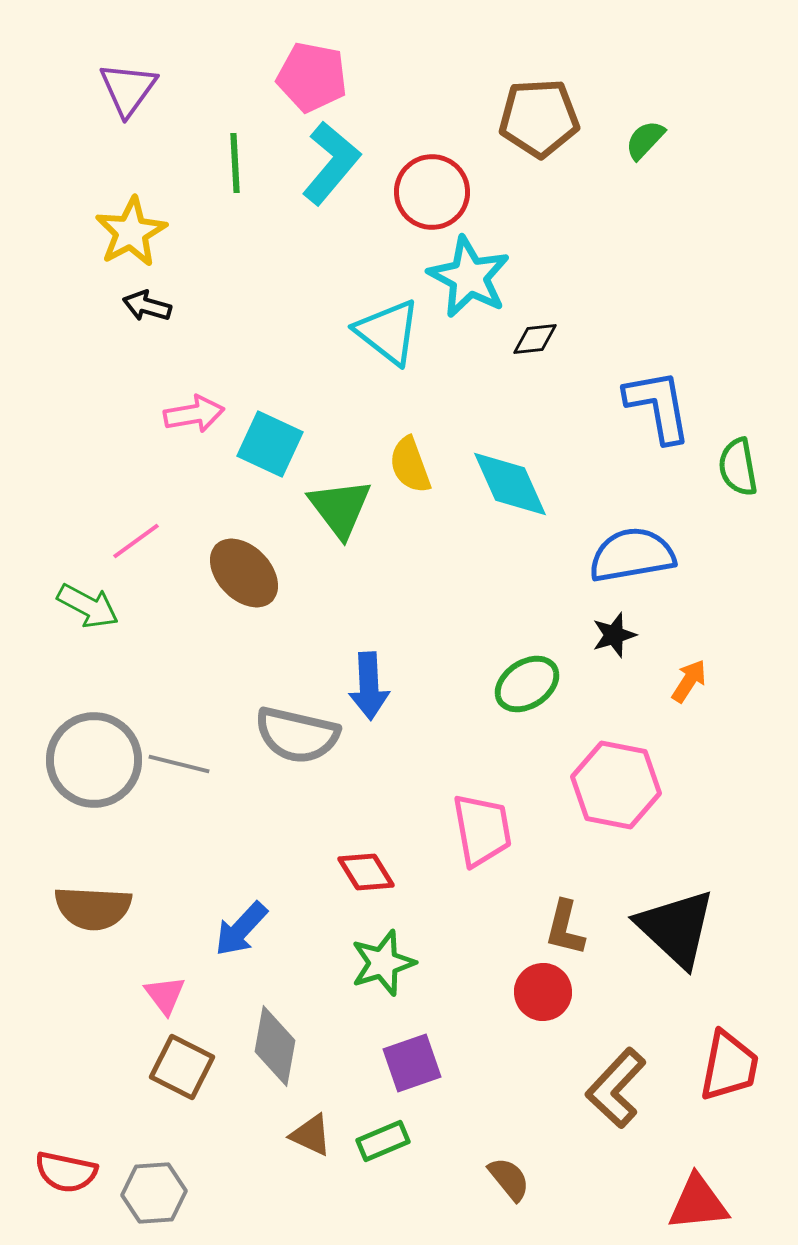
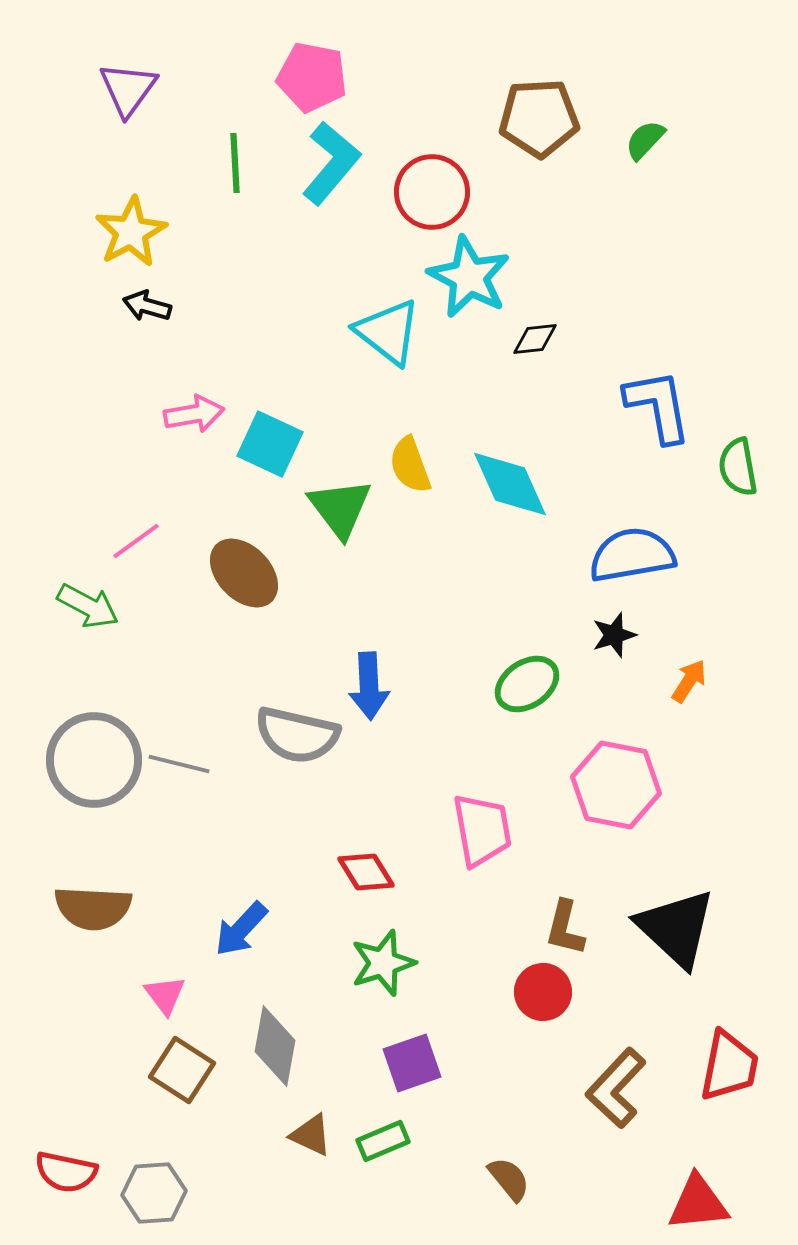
brown square at (182, 1067): moved 3 px down; rotated 6 degrees clockwise
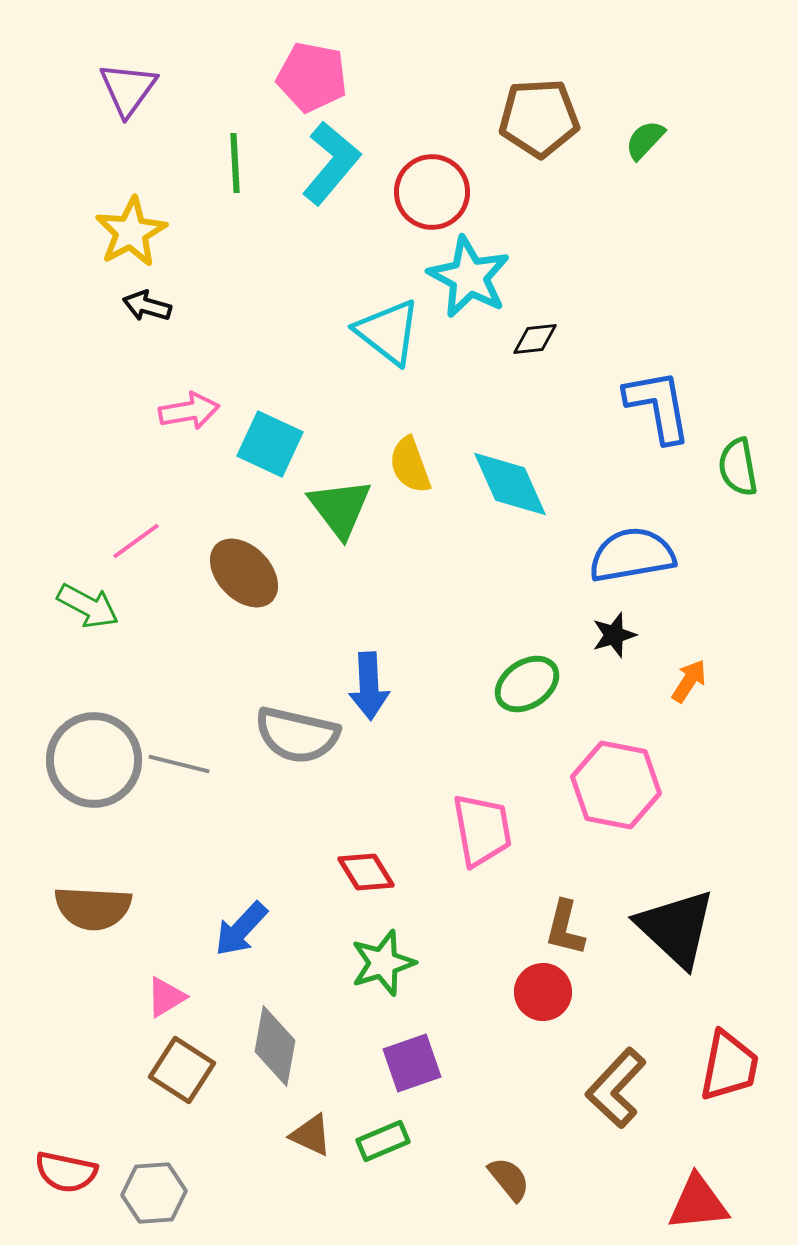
pink arrow at (194, 414): moved 5 px left, 3 px up
pink triangle at (165, 995): moved 1 px right, 2 px down; rotated 36 degrees clockwise
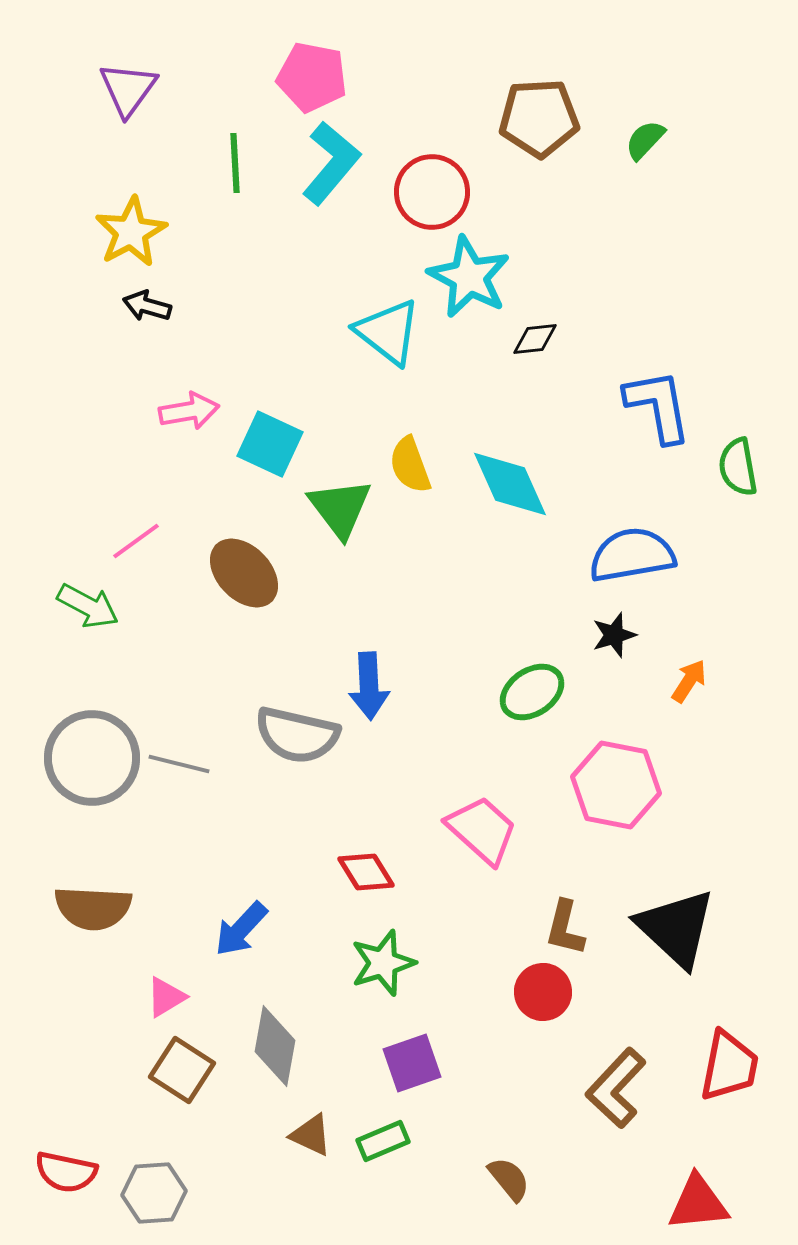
green ellipse at (527, 684): moved 5 px right, 8 px down
gray circle at (94, 760): moved 2 px left, 2 px up
pink trapezoid at (482, 830): rotated 38 degrees counterclockwise
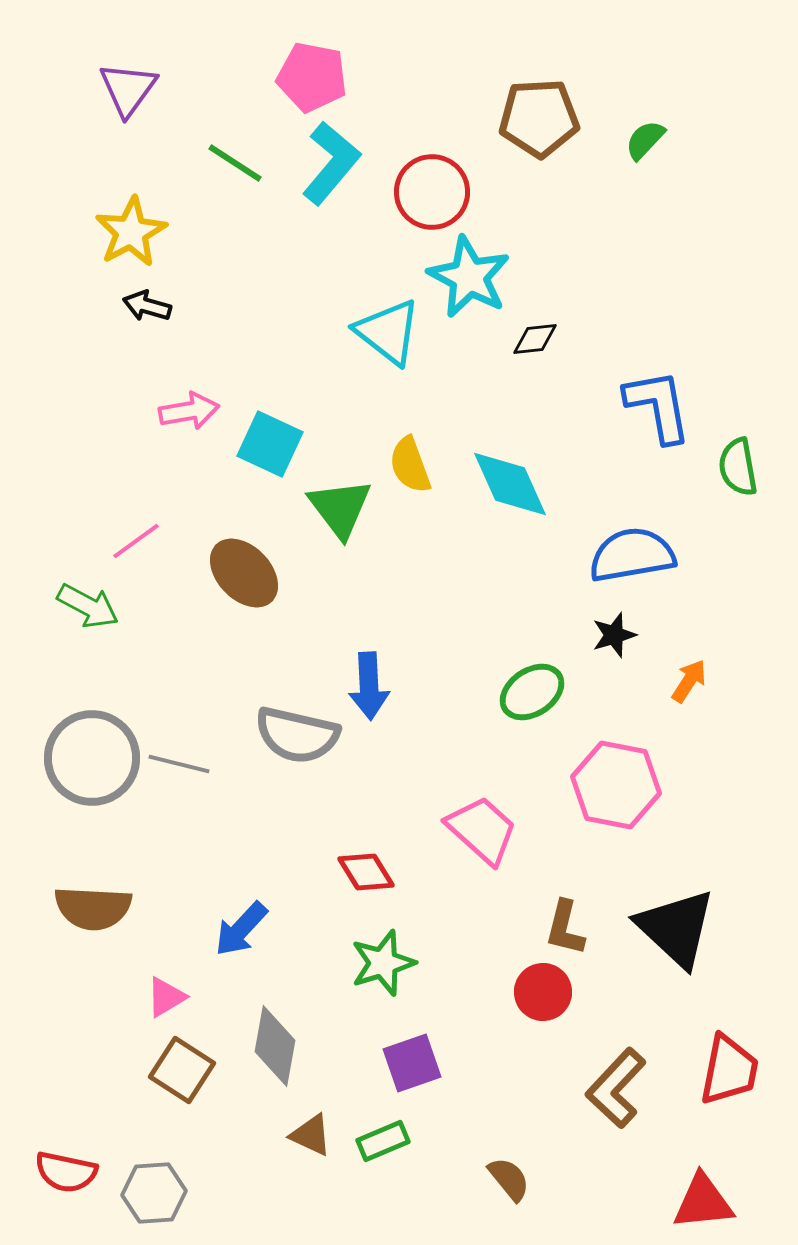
green line at (235, 163): rotated 54 degrees counterclockwise
red trapezoid at (729, 1066): moved 4 px down
red triangle at (698, 1203): moved 5 px right, 1 px up
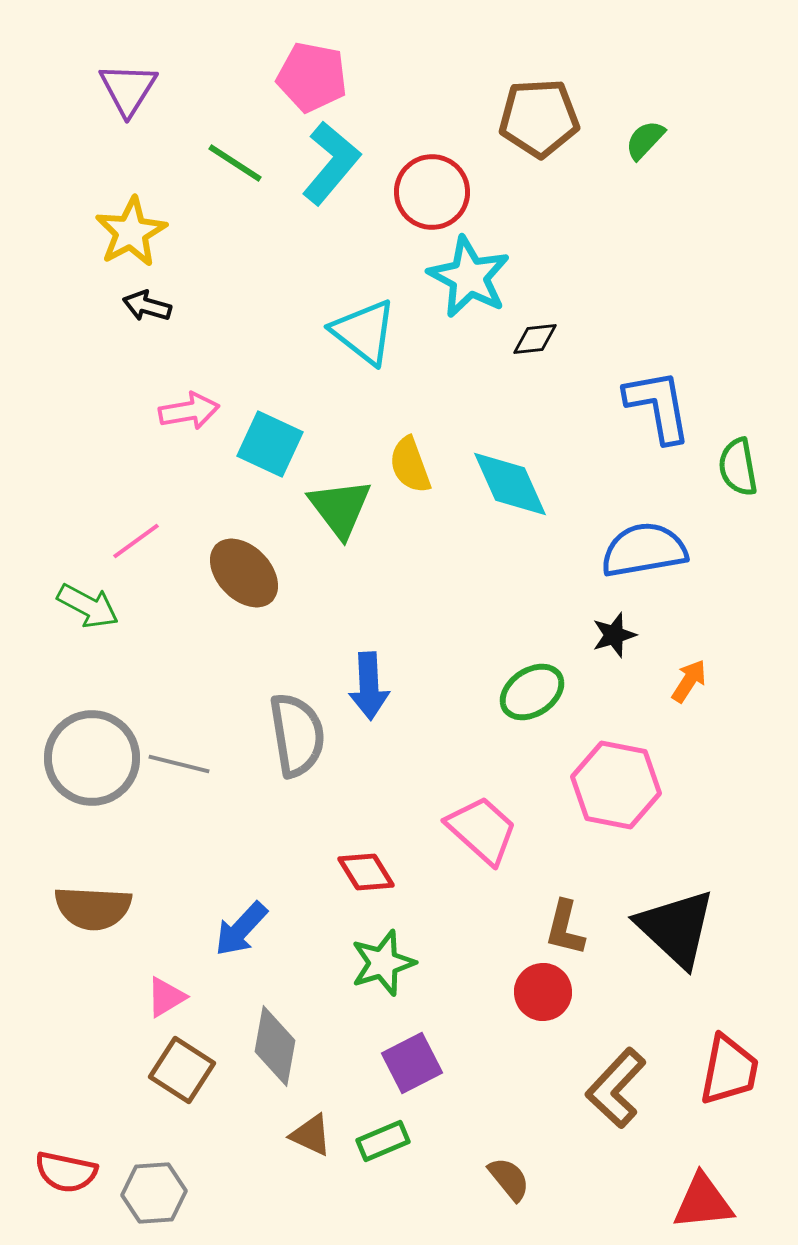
purple triangle at (128, 89): rotated 4 degrees counterclockwise
cyan triangle at (388, 332): moved 24 px left
blue semicircle at (632, 555): moved 12 px right, 5 px up
gray semicircle at (297, 735): rotated 112 degrees counterclockwise
purple square at (412, 1063): rotated 8 degrees counterclockwise
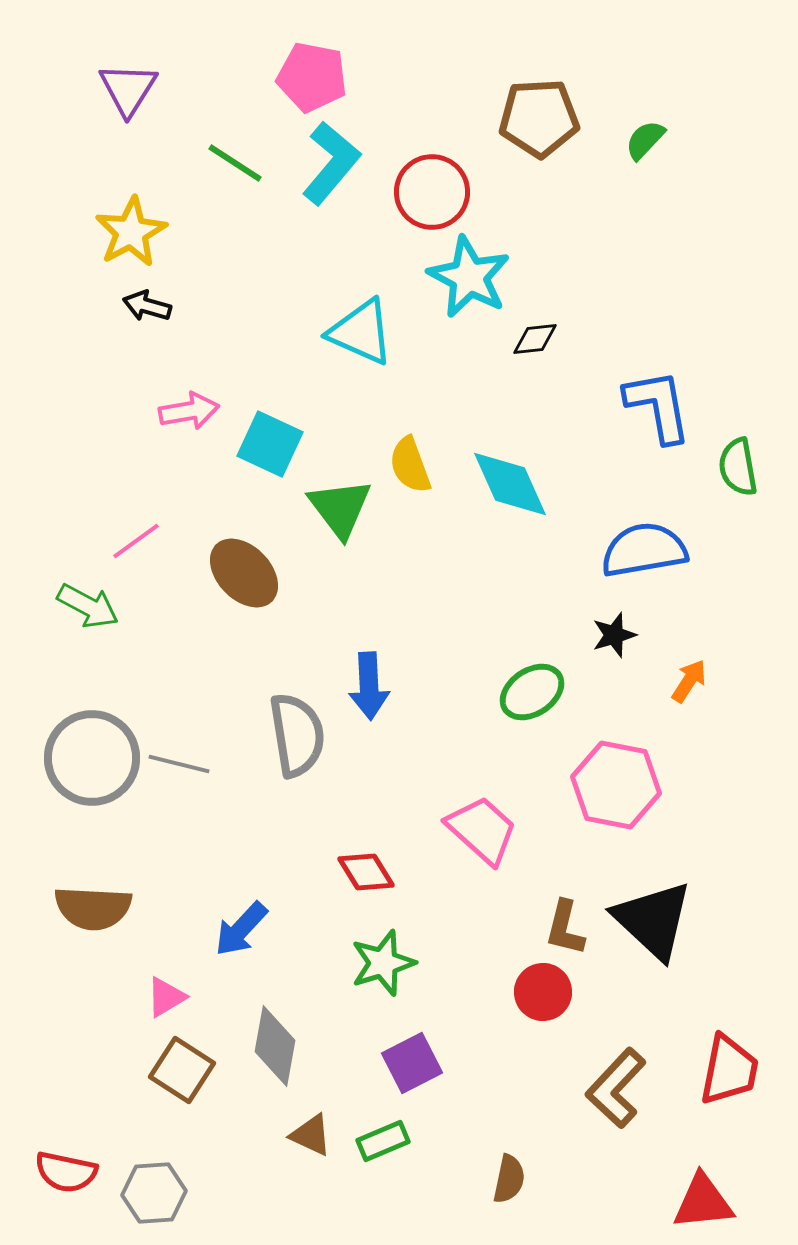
cyan triangle at (364, 332): moved 3 px left; rotated 14 degrees counterclockwise
black triangle at (676, 928): moved 23 px left, 8 px up
brown semicircle at (509, 1179): rotated 51 degrees clockwise
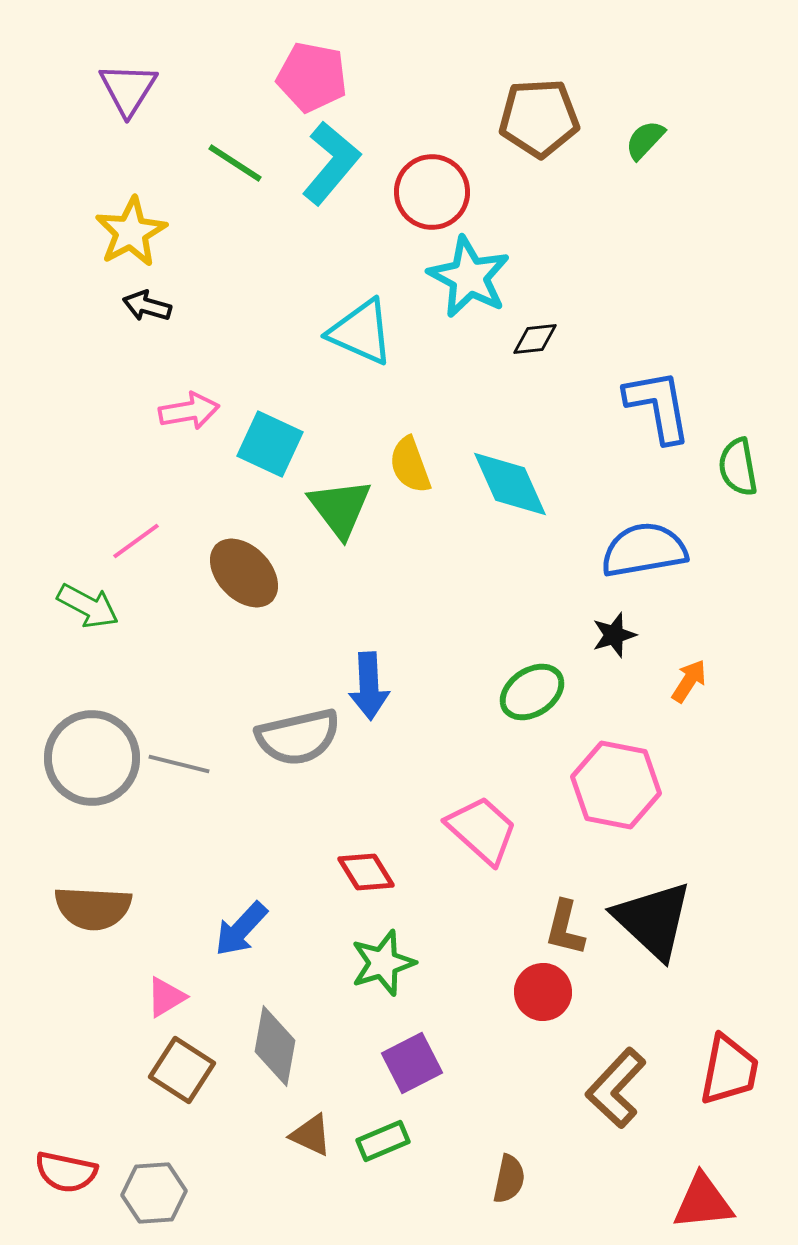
gray semicircle at (297, 735): moved 1 px right, 2 px down; rotated 86 degrees clockwise
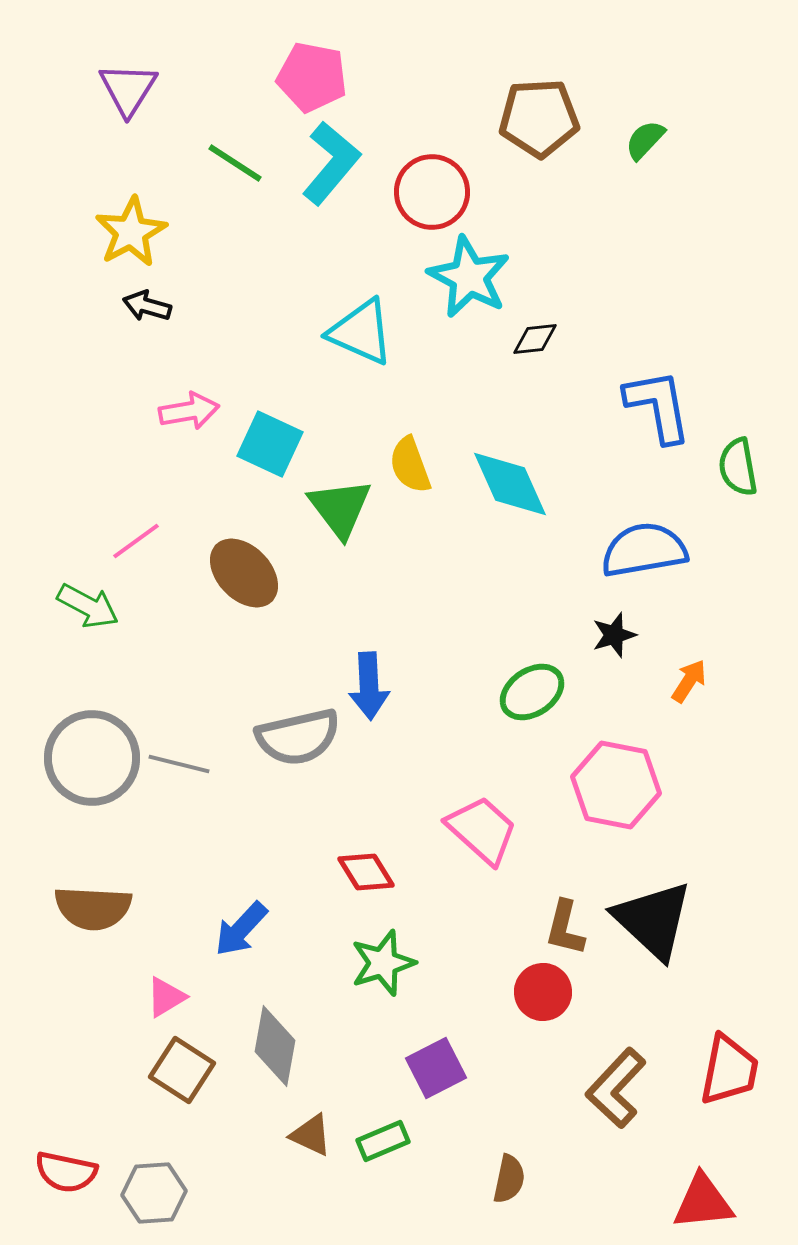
purple square at (412, 1063): moved 24 px right, 5 px down
